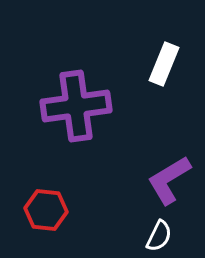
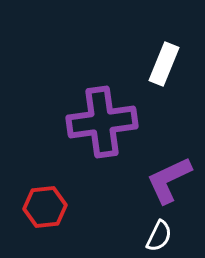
purple cross: moved 26 px right, 16 px down
purple L-shape: rotated 6 degrees clockwise
red hexagon: moved 1 px left, 3 px up; rotated 12 degrees counterclockwise
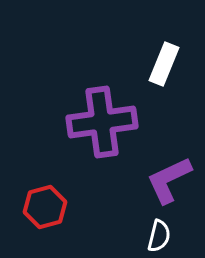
red hexagon: rotated 9 degrees counterclockwise
white semicircle: rotated 12 degrees counterclockwise
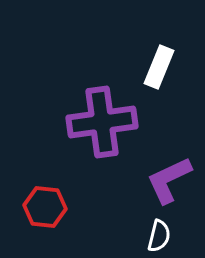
white rectangle: moved 5 px left, 3 px down
red hexagon: rotated 21 degrees clockwise
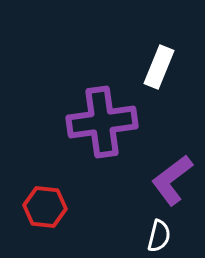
purple L-shape: moved 3 px right; rotated 12 degrees counterclockwise
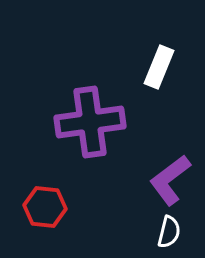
purple cross: moved 12 px left
purple L-shape: moved 2 px left
white semicircle: moved 10 px right, 4 px up
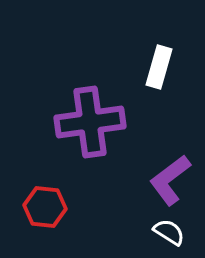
white rectangle: rotated 6 degrees counterclockwise
white semicircle: rotated 72 degrees counterclockwise
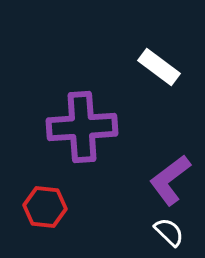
white rectangle: rotated 69 degrees counterclockwise
purple cross: moved 8 px left, 5 px down; rotated 4 degrees clockwise
white semicircle: rotated 12 degrees clockwise
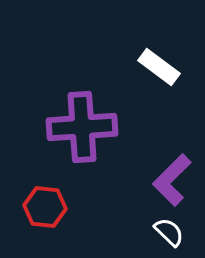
purple L-shape: moved 2 px right; rotated 8 degrees counterclockwise
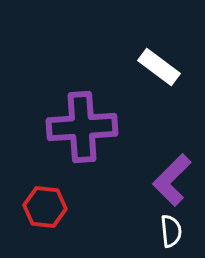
white semicircle: moved 2 px right, 1 px up; rotated 40 degrees clockwise
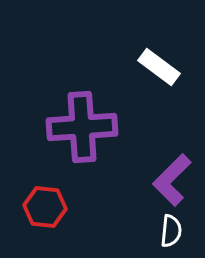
white semicircle: rotated 12 degrees clockwise
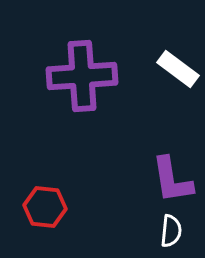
white rectangle: moved 19 px right, 2 px down
purple cross: moved 51 px up
purple L-shape: rotated 54 degrees counterclockwise
